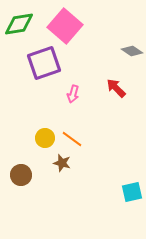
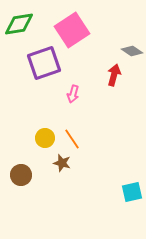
pink square: moved 7 px right, 4 px down; rotated 16 degrees clockwise
red arrow: moved 2 px left, 13 px up; rotated 60 degrees clockwise
orange line: rotated 20 degrees clockwise
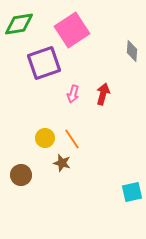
gray diamond: rotated 60 degrees clockwise
red arrow: moved 11 px left, 19 px down
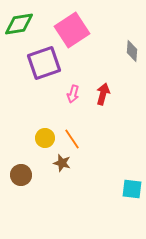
cyan square: moved 3 px up; rotated 20 degrees clockwise
